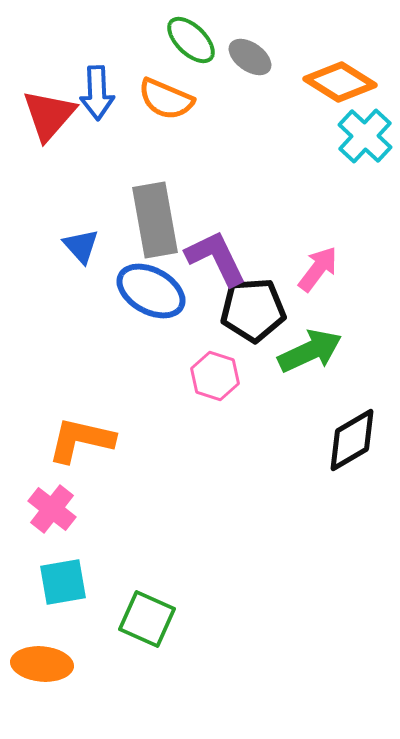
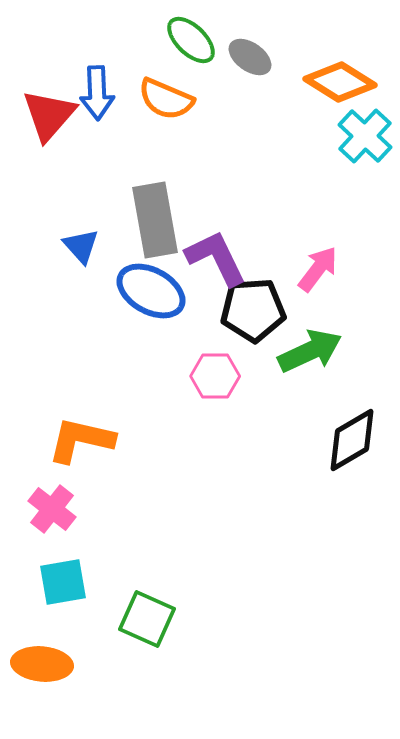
pink hexagon: rotated 18 degrees counterclockwise
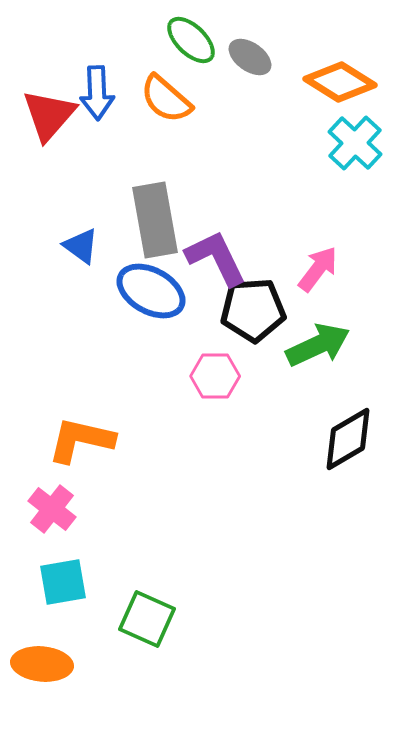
orange semicircle: rotated 18 degrees clockwise
cyan cross: moved 10 px left, 7 px down
blue triangle: rotated 12 degrees counterclockwise
green arrow: moved 8 px right, 6 px up
black diamond: moved 4 px left, 1 px up
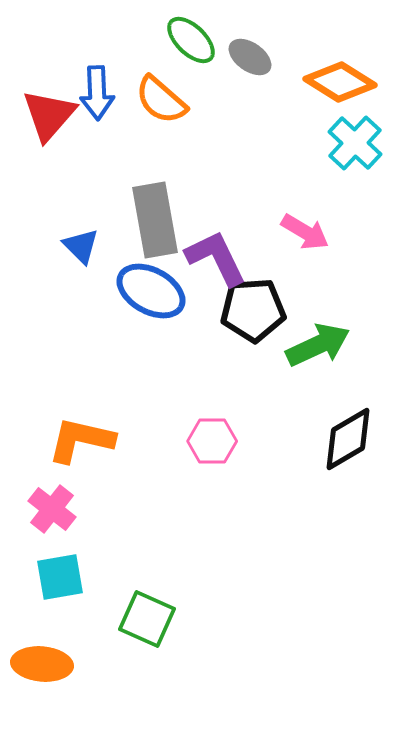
orange semicircle: moved 5 px left, 1 px down
blue triangle: rotated 9 degrees clockwise
pink arrow: moved 13 px left, 37 px up; rotated 84 degrees clockwise
pink hexagon: moved 3 px left, 65 px down
cyan square: moved 3 px left, 5 px up
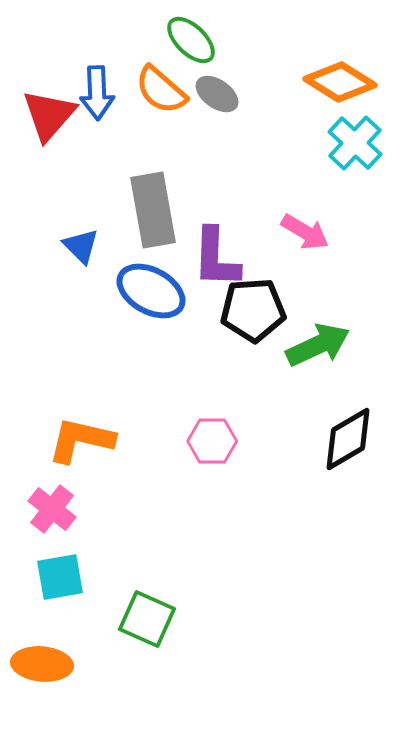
gray ellipse: moved 33 px left, 37 px down
orange semicircle: moved 10 px up
gray rectangle: moved 2 px left, 10 px up
purple L-shape: rotated 152 degrees counterclockwise
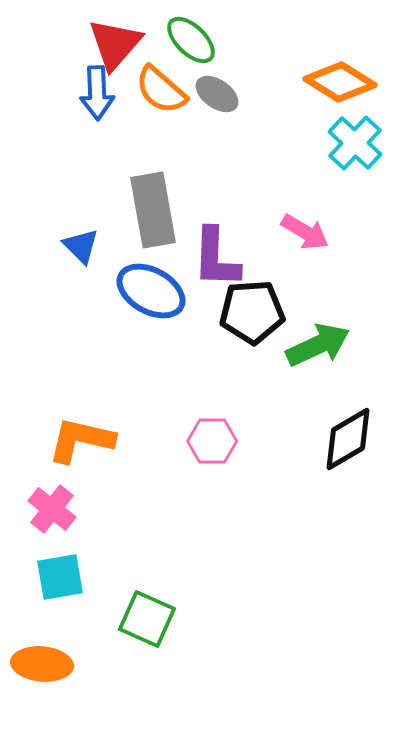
red triangle: moved 66 px right, 71 px up
black pentagon: moved 1 px left, 2 px down
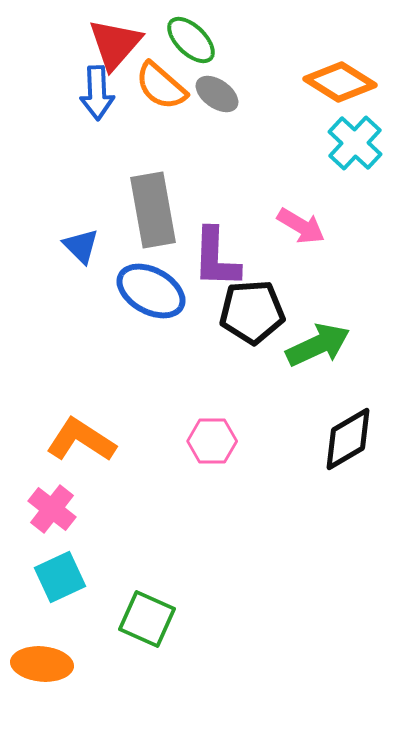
orange semicircle: moved 4 px up
pink arrow: moved 4 px left, 6 px up
orange L-shape: rotated 20 degrees clockwise
cyan square: rotated 15 degrees counterclockwise
